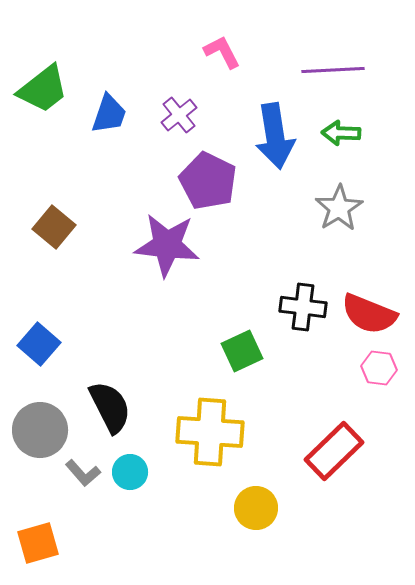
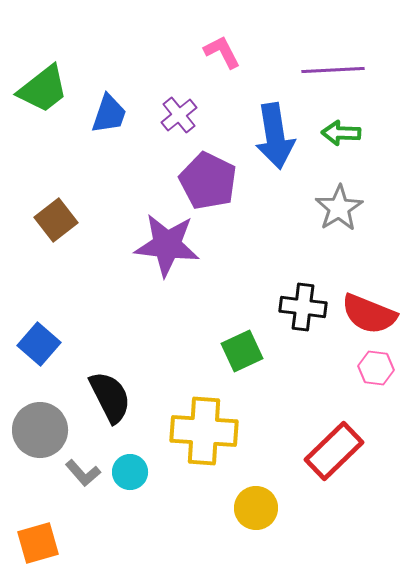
brown square: moved 2 px right, 7 px up; rotated 12 degrees clockwise
pink hexagon: moved 3 px left
black semicircle: moved 10 px up
yellow cross: moved 6 px left, 1 px up
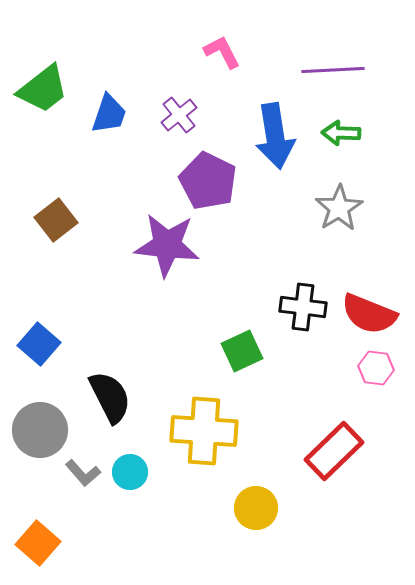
orange square: rotated 33 degrees counterclockwise
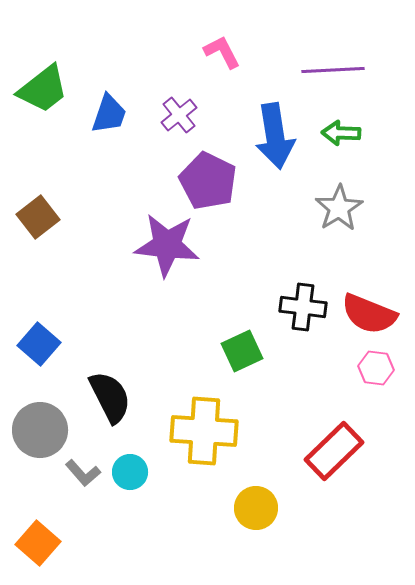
brown square: moved 18 px left, 3 px up
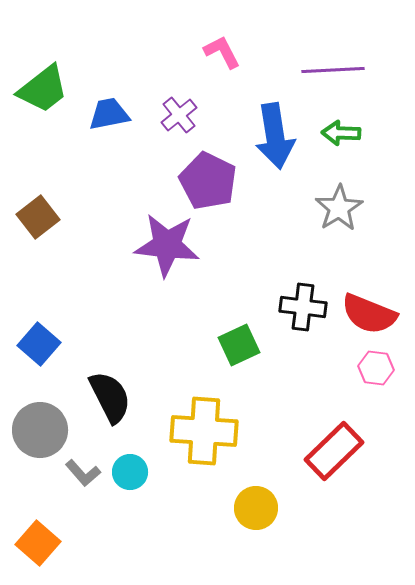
blue trapezoid: rotated 120 degrees counterclockwise
green square: moved 3 px left, 6 px up
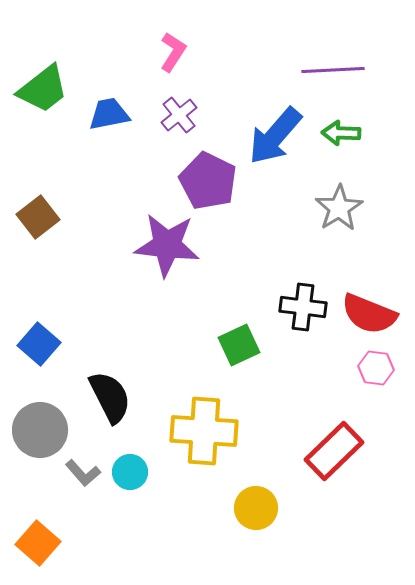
pink L-shape: moved 49 px left; rotated 60 degrees clockwise
blue arrow: rotated 50 degrees clockwise
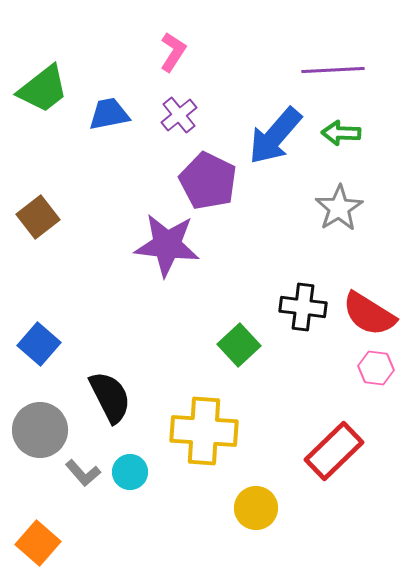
red semicircle: rotated 10 degrees clockwise
green square: rotated 18 degrees counterclockwise
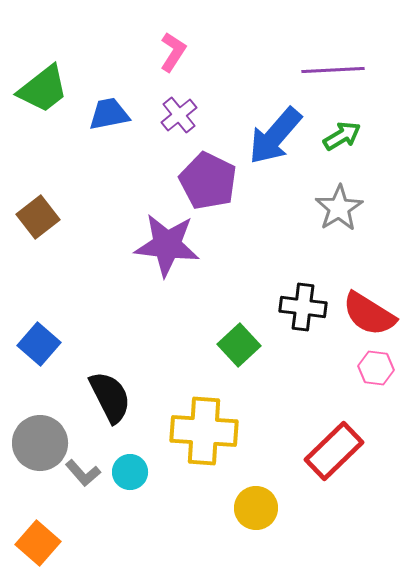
green arrow: moved 1 px right, 3 px down; rotated 147 degrees clockwise
gray circle: moved 13 px down
